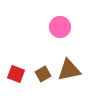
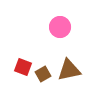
red square: moved 7 px right, 7 px up
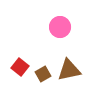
red square: moved 3 px left; rotated 18 degrees clockwise
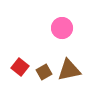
pink circle: moved 2 px right, 1 px down
brown square: moved 1 px right, 2 px up
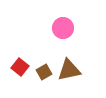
pink circle: moved 1 px right
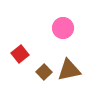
red square: moved 13 px up; rotated 12 degrees clockwise
brown square: rotated 14 degrees counterclockwise
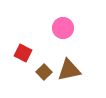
red square: moved 3 px right, 1 px up; rotated 24 degrees counterclockwise
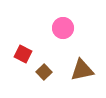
red square: moved 1 px down
brown triangle: moved 13 px right
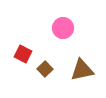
brown square: moved 1 px right, 3 px up
